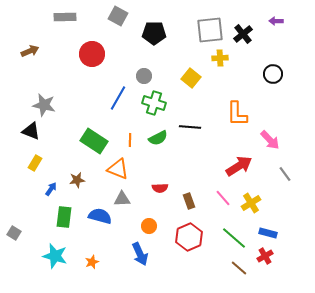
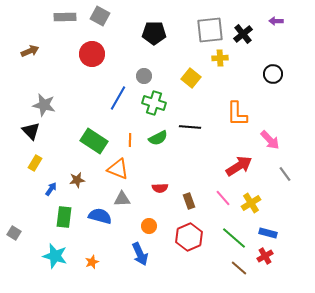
gray square at (118, 16): moved 18 px left
black triangle at (31, 131): rotated 24 degrees clockwise
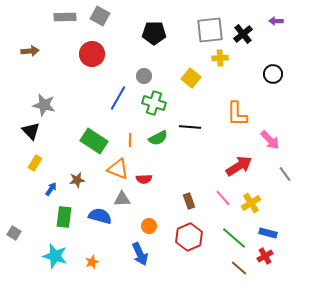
brown arrow at (30, 51): rotated 18 degrees clockwise
red semicircle at (160, 188): moved 16 px left, 9 px up
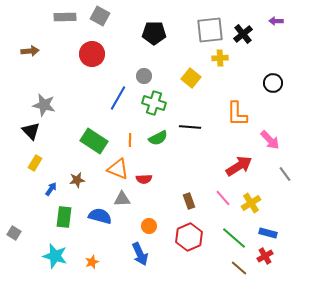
black circle at (273, 74): moved 9 px down
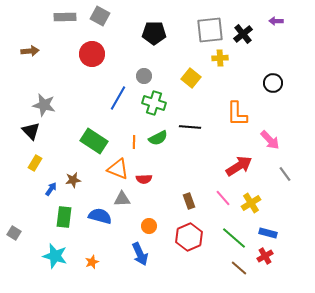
orange line at (130, 140): moved 4 px right, 2 px down
brown star at (77, 180): moved 4 px left
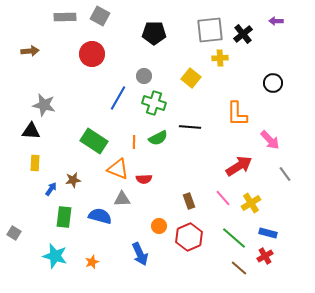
black triangle at (31, 131): rotated 42 degrees counterclockwise
yellow rectangle at (35, 163): rotated 28 degrees counterclockwise
orange circle at (149, 226): moved 10 px right
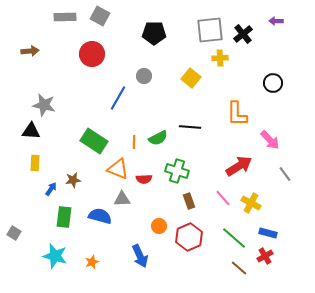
green cross at (154, 103): moved 23 px right, 68 px down
yellow cross at (251, 203): rotated 30 degrees counterclockwise
blue arrow at (140, 254): moved 2 px down
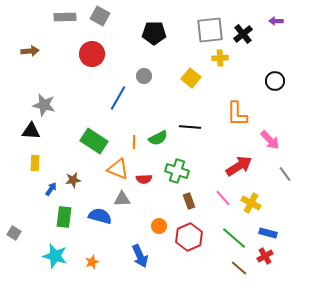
black circle at (273, 83): moved 2 px right, 2 px up
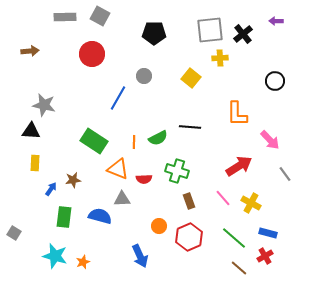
orange star at (92, 262): moved 9 px left
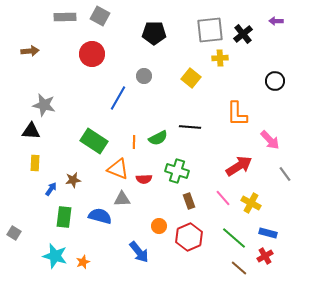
blue arrow at (140, 256): moved 1 px left, 4 px up; rotated 15 degrees counterclockwise
